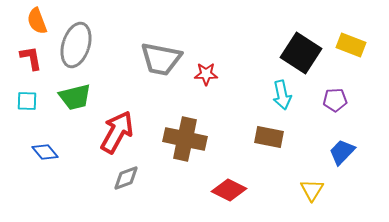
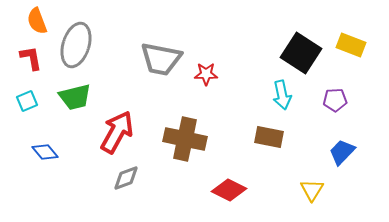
cyan square: rotated 25 degrees counterclockwise
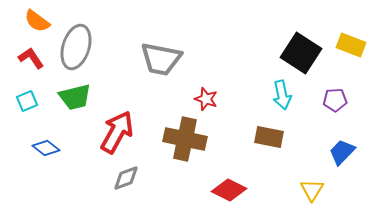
orange semicircle: rotated 32 degrees counterclockwise
gray ellipse: moved 2 px down
red L-shape: rotated 24 degrees counterclockwise
red star: moved 25 px down; rotated 20 degrees clockwise
blue diamond: moved 1 px right, 4 px up; rotated 12 degrees counterclockwise
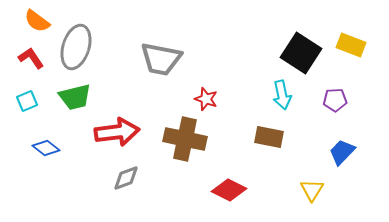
red arrow: rotated 54 degrees clockwise
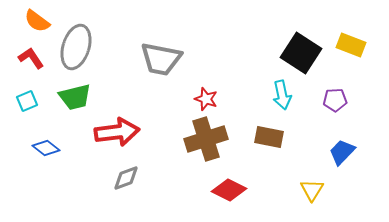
brown cross: moved 21 px right; rotated 30 degrees counterclockwise
